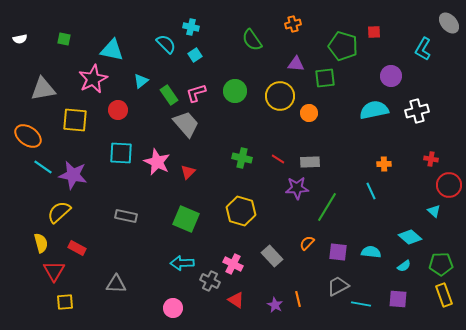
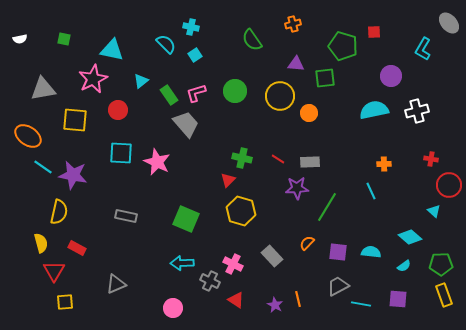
red triangle at (188, 172): moved 40 px right, 8 px down
yellow semicircle at (59, 212): rotated 145 degrees clockwise
gray triangle at (116, 284): rotated 25 degrees counterclockwise
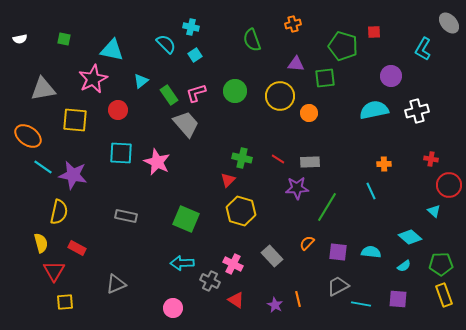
green semicircle at (252, 40): rotated 15 degrees clockwise
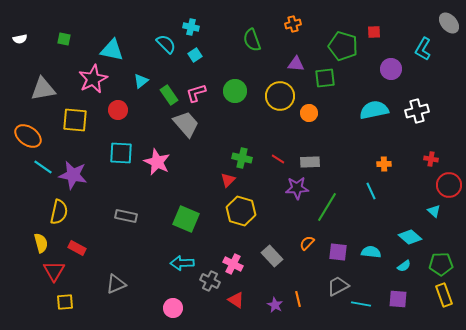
purple circle at (391, 76): moved 7 px up
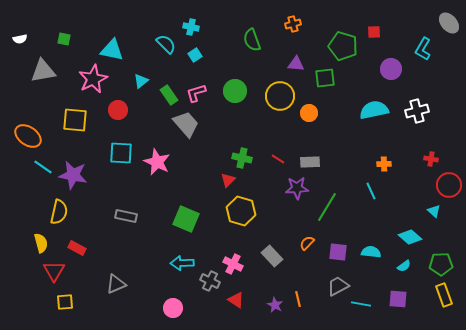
gray triangle at (43, 89): moved 18 px up
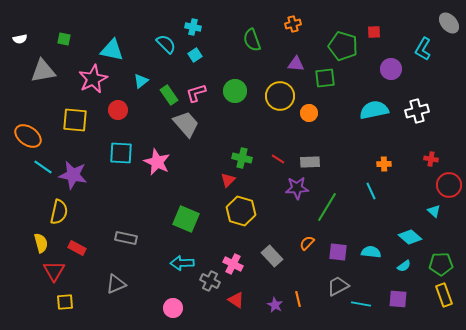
cyan cross at (191, 27): moved 2 px right
gray rectangle at (126, 216): moved 22 px down
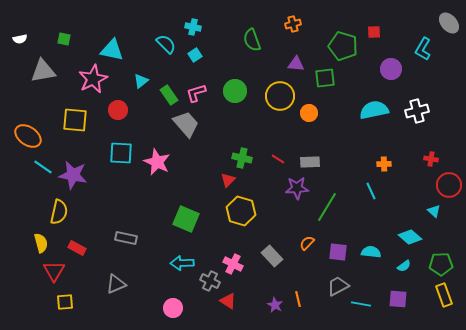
red triangle at (236, 300): moved 8 px left, 1 px down
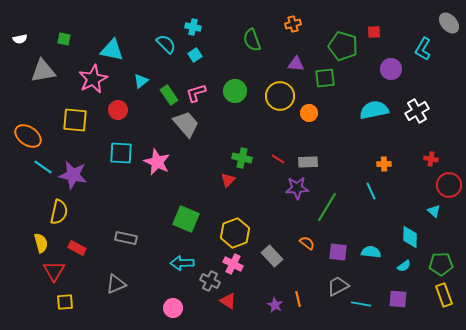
white cross at (417, 111): rotated 15 degrees counterclockwise
gray rectangle at (310, 162): moved 2 px left
yellow hexagon at (241, 211): moved 6 px left, 22 px down; rotated 24 degrees clockwise
cyan diamond at (410, 237): rotated 50 degrees clockwise
orange semicircle at (307, 243): rotated 84 degrees clockwise
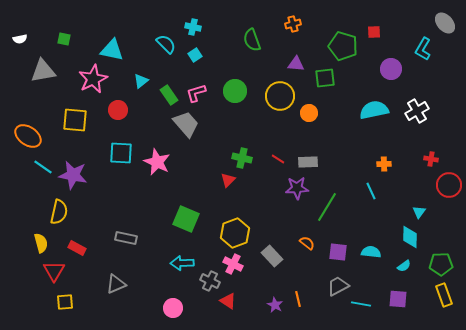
gray ellipse at (449, 23): moved 4 px left
cyan triangle at (434, 211): moved 15 px left, 1 px down; rotated 24 degrees clockwise
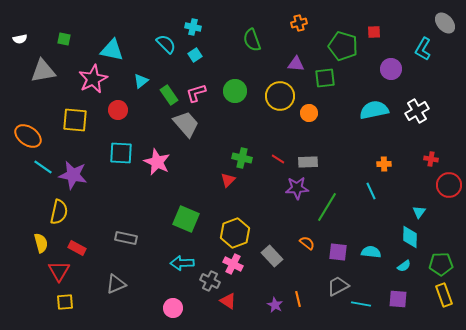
orange cross at (293, 24): moved 6 px right, 1 px up
red triangle at (54, 271): moved 5 px right
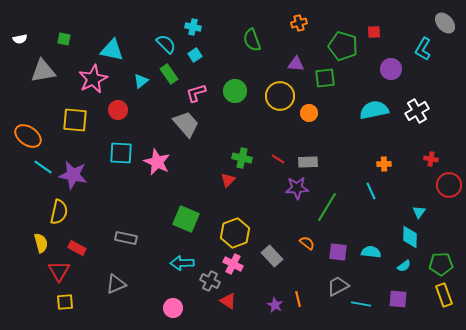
green rectangle at (169, 95): moved 21 px up
